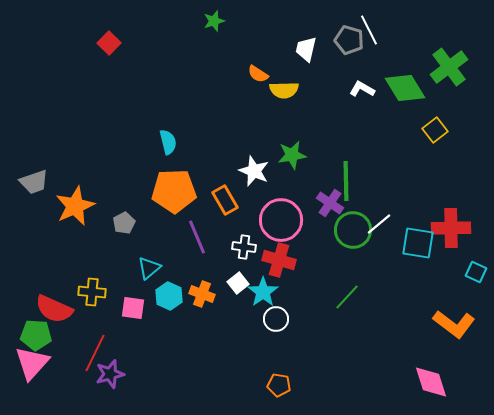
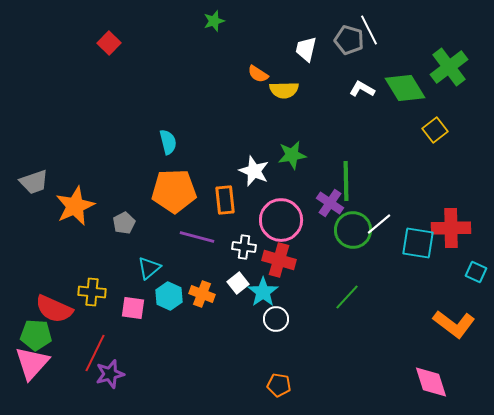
orange rectangle at (225, 200): rotated 24 degrees clockwise
purple line at (197, 237): rotated 52 degrees counterclockwise
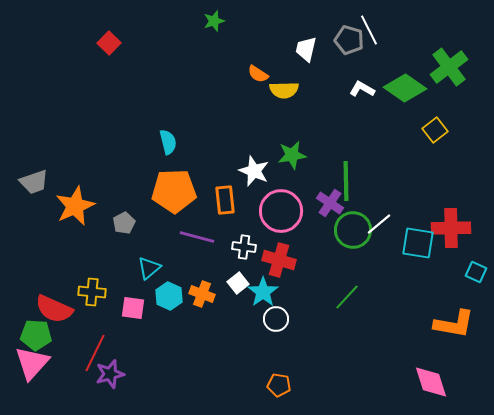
green diamond at (405, 88): rotated 24 degrees counterclockwise
pink circle at (281, 220): moved 9 px up
orange L-shape at (454, 324): rotated 27 degrees counterclockwise
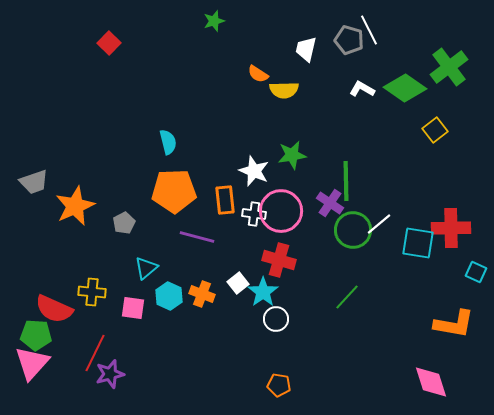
white cross at (244, 247): moved 10 px right, 33 px up
cyan triangle at (149, 268): moved 3 px left
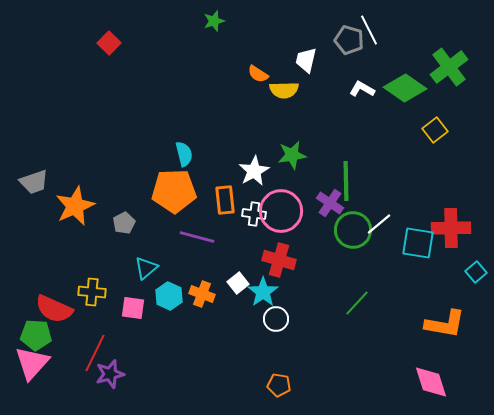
white trapezoid at (306, 49): moved 11 px down
cyan semicircle at (168, 142): moved 16 px right, 12 px down
white star at (254, 171): rotated 20 degrees clockwise
cyan square at (476, 272): rotated 25 degrees clockwise
green line at (347, 297): moved 10 px right, 6 px down
orange L-shape at (454, 324): moved 9 px left
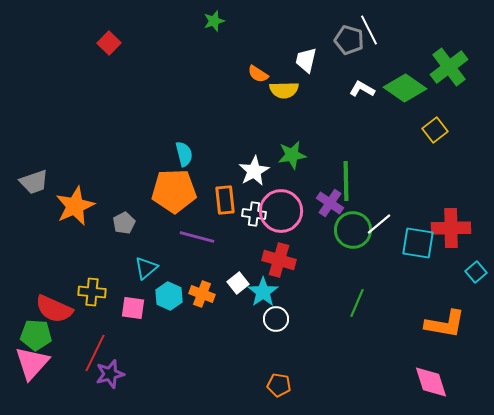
green line at (357, 303): rotated 20 degrees counterclockwise
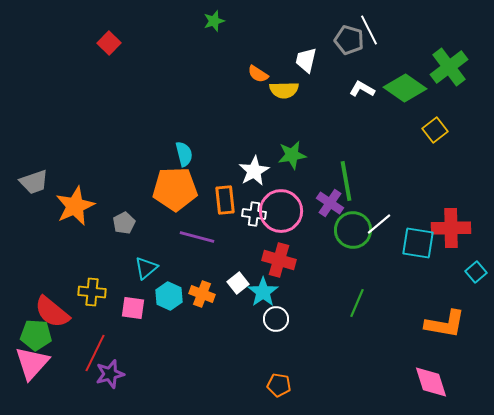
green line at (346, 181): rotated 9 degrees counterclockwise
orange pentagon at (174, 191): moved 1 px right, 2 px up
red semicircle at (54, 309): moved 2 px left, 3 px down; rotated 15 degrees clockwise
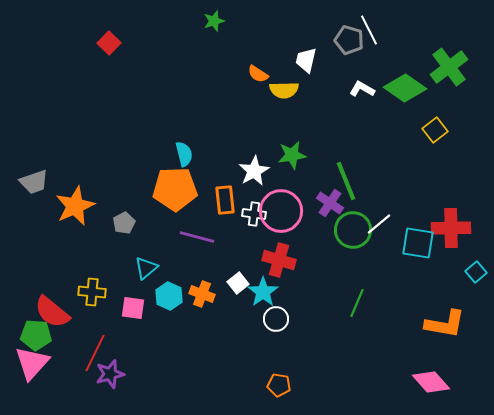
green line at (346, 181): rotated 12 degrees counterclockwise
pink diamond at (431, 382): rotated 24 degrees counterclockwise
